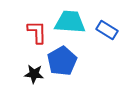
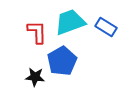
cyan trapezoid: rotated 24 degrees counterclockwise
blue rectangle: moved 1 px left, 3 px up
black star: moved 1 px right, 3 px down
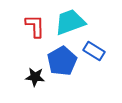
blue rectangle: moved 12 px left, 24 px down
red L-shape: moved 2 px left, 6 px up
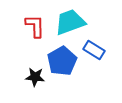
blue rectangle: moved 1 px up
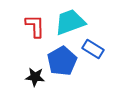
blue rectangle: moved 1 px left, 1 px up
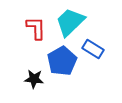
cyan trapezoid: rotated 24 degrees counterclockwise
red L-shape: moved 1 px right, 2 px down
black star: moved 1 px left, 2 px down
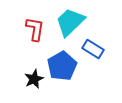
red L-shape: moved 1 px left, 1 px down; rotated 10 degrees clockwise
blue pentagon: moved 5 px down
black star: rotated 30 degrees counterclockwise
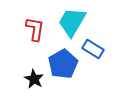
cyan trapezoid: moved 2 px right; rotated 16 degrees counterclockwise
blue pentagon: moved 1 px right, 2 px up
black star: rotated 18 degrees counterclockwise
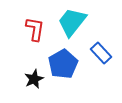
cyan trapezoid: rotated 8 degrees clockwise
blue rectangle: moved 8 px right, 4 px down; rotated 15 degrees clockwise
black star: rotated 18 degrees clockwise
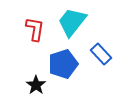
blue rectangle: moved 1 px down
blue pentagon: rotated 12 degrees clockwise
black star: moved 2 px right, 6 px down; rotated 12 degrees counterclockwise
